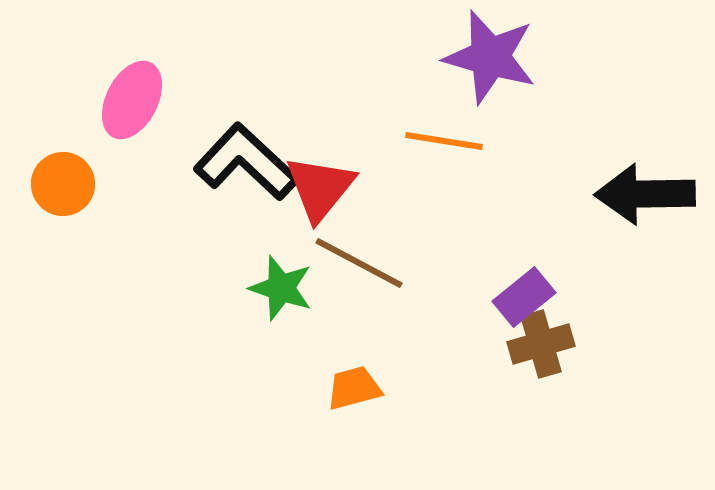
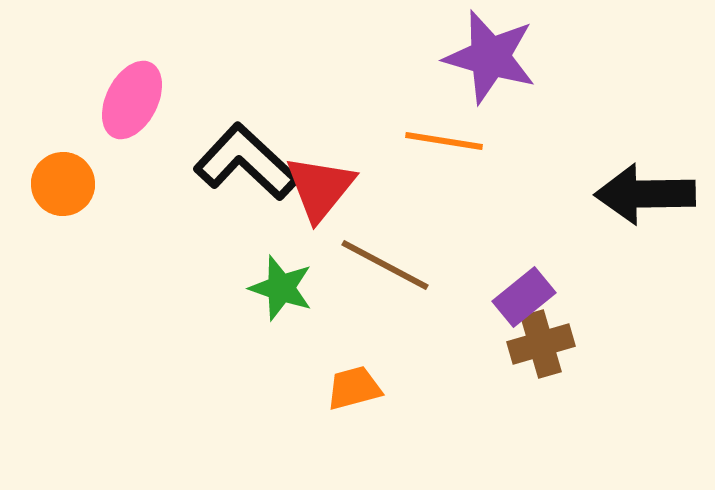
brown line: moved 26 px right, 2 px down
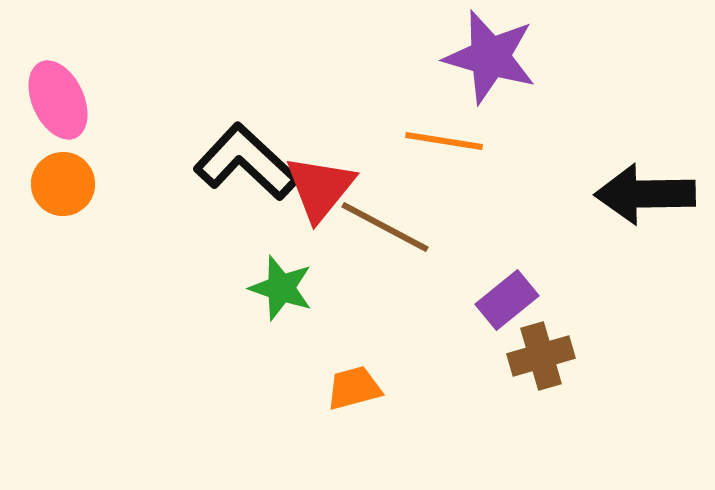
pink ellipse: moved 74 px left; rotated 52 degrees counterclockwise
brown line: moved 38 px up
purple rectangle: moved 17 px left, 3 px down
brown cross: moved 12 px down
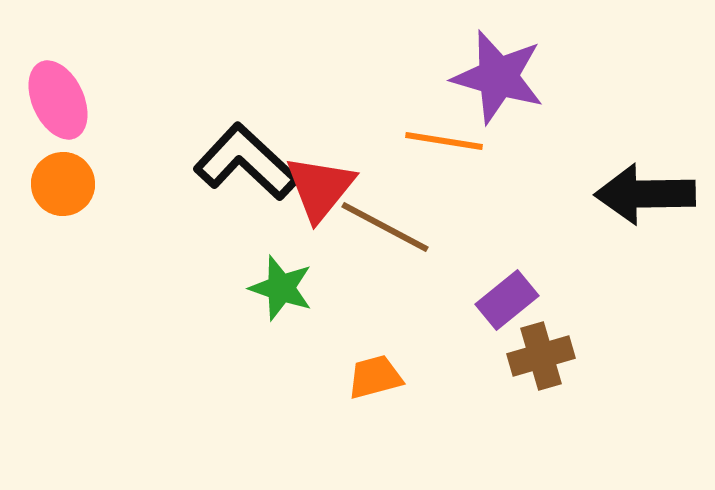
purple star: moved 8 px right, 20 px down
orange trapezoid: moved 21 px right, 11 px up
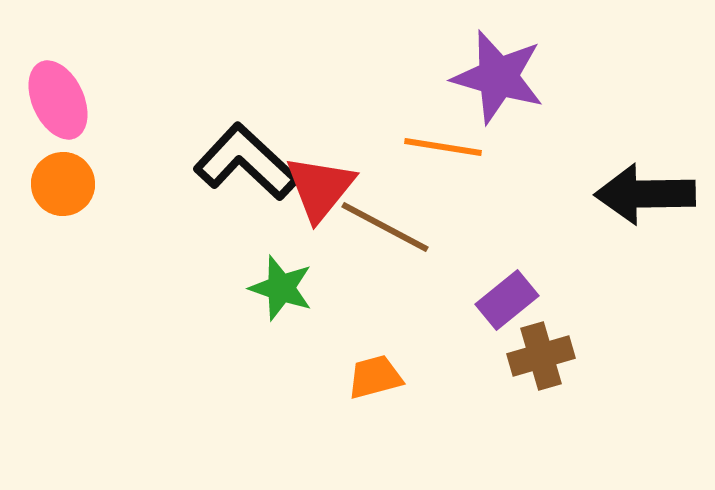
orange line: moved 1 px left, 6 px down
